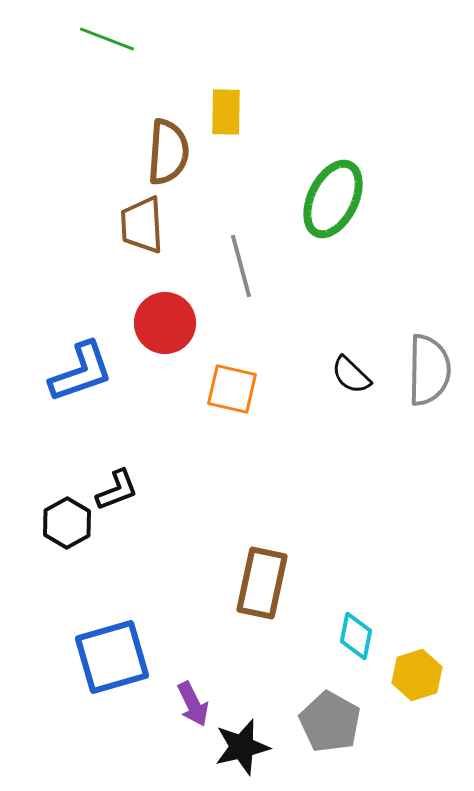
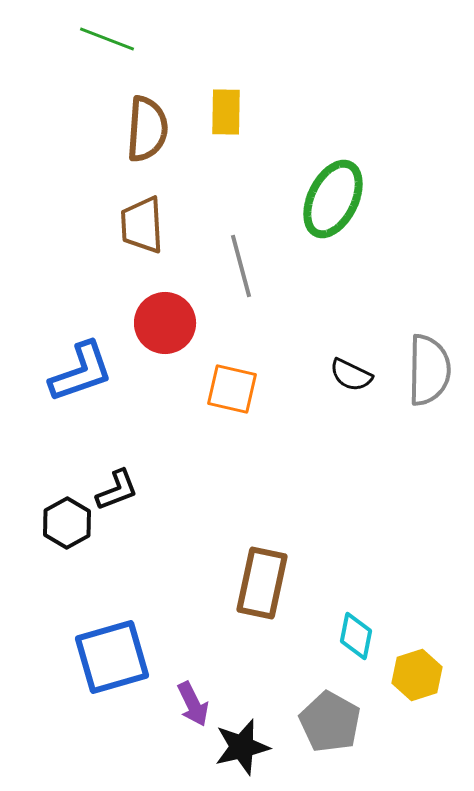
brown semicircle: moved 21 px left, 23 px up
black semicircle: rotated 18 degrees counterclockwise
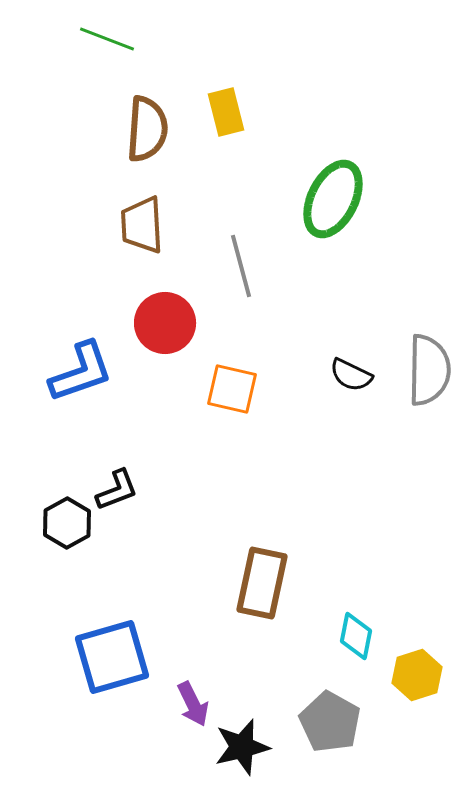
yellow rectangle: rotated 15 degrees counterclockwise
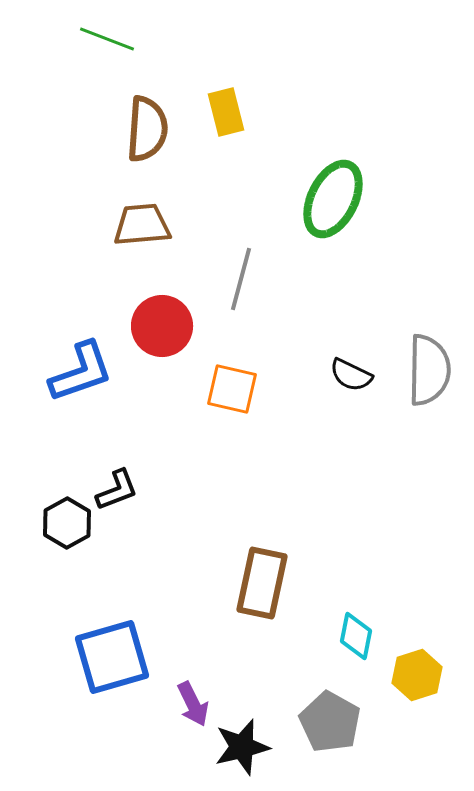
brown trapezoid: rotated 88 degrees clockwise
gray line: moved 13 px down; rotated 30 degrees clockwise
red circle: moved 3 px left, 3 px down
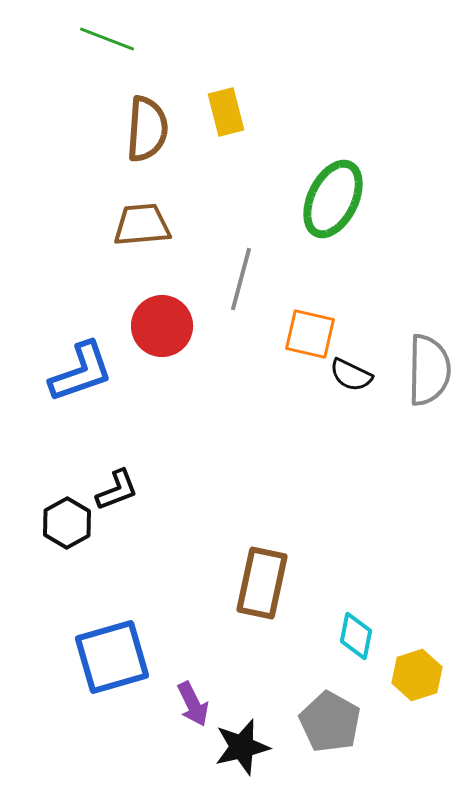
orange square: moved 78 px right, 55 px up
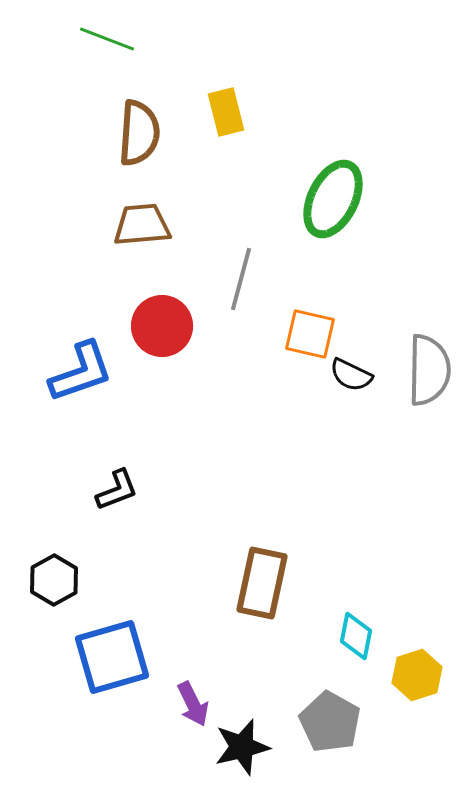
brown semicircle: moved 8 px left, 4 px down
black hexagon: moved 13 px left, 57 px down
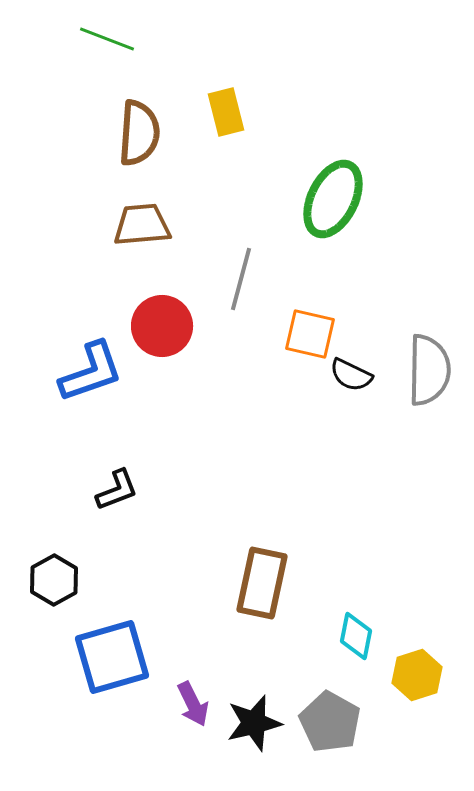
blue L-shape: moved 10 px right
black star: moved 12 px right, 24 px up
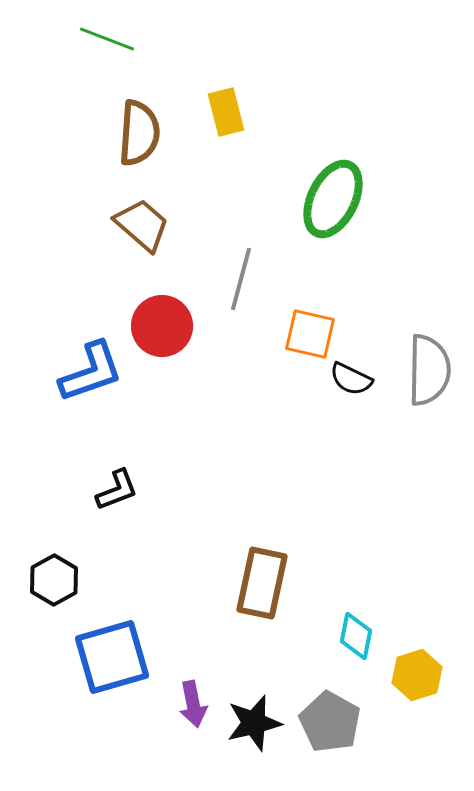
brown trapezoid: rotated 46 degrees clockwise
black semicircle: moved 4 px down
purple arrow: rotated 15 degrees clockwise
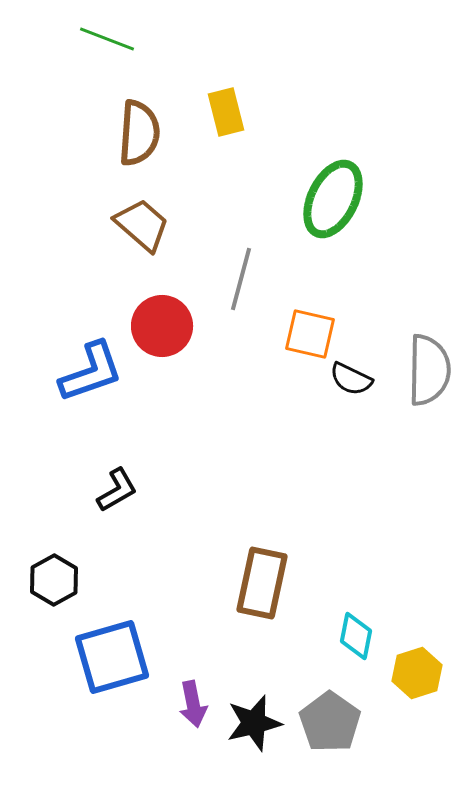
black L-shape: rotated 9 degrees counterclockwise
yellow hexagon: moved 2 px up
gray pentagon: rotated 6 degrees clockwise
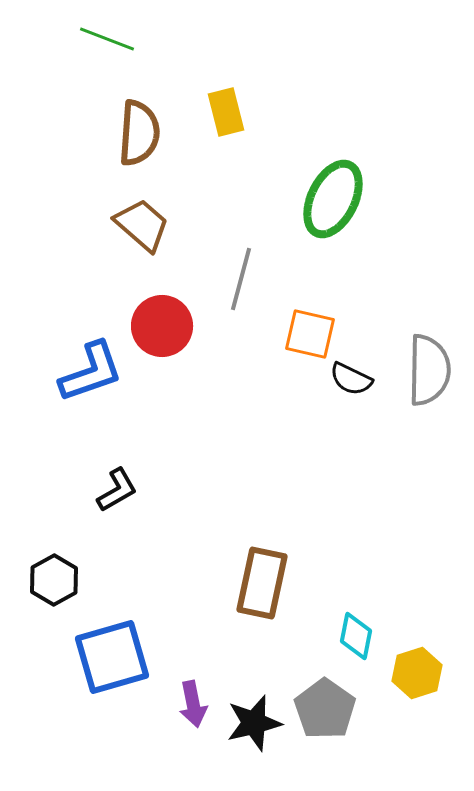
gray pentagon: moved 5 px left, 13 px up
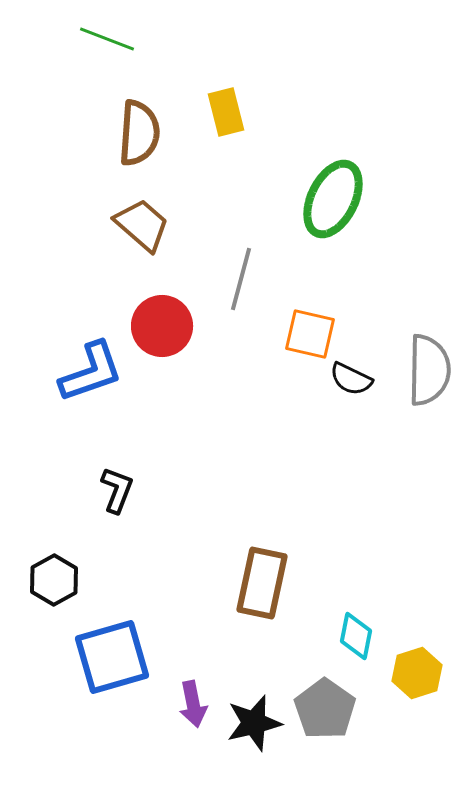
black L-shape: rotated 39 degrees counterclockwise
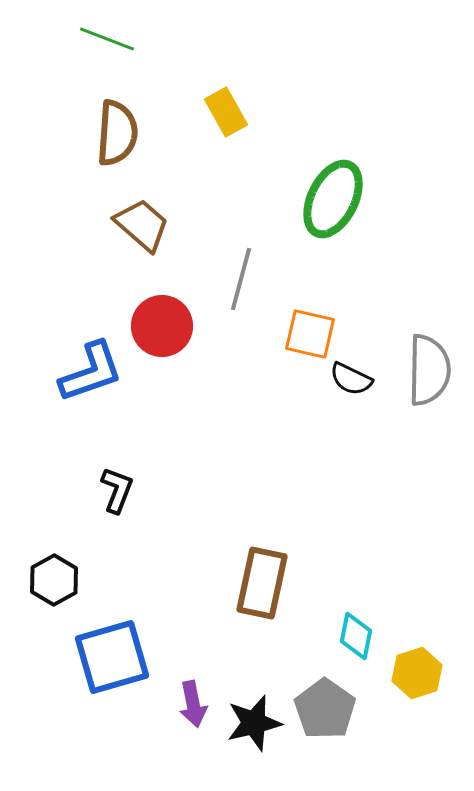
yellow rectangle: rotated 15 degrees counterclockwise
brown semicircle: moved 22 px left
